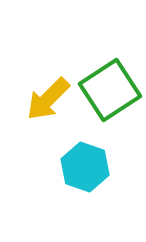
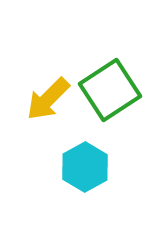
cyan hexagon: rotated 12 degrees clockwise
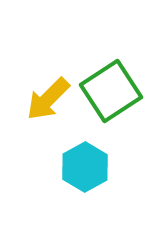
green square: moved 1 px right, 1 px down
